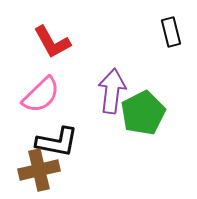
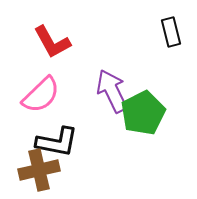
purple arrow: rotated 33 degrees counterclockwise
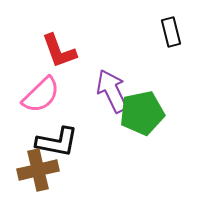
red L-shape: moved 7 px right, 9 px down; rotated 9 degrees clockwise
green pentagon: moved 1 px left; rotated 15 degrees clockwise
brown cross: moved 1 px left
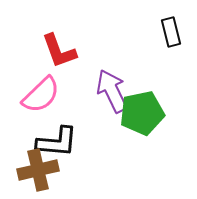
black L-shape: rotated 6 degrees counterclockwise
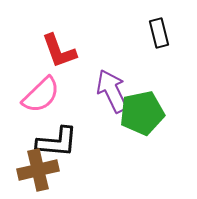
black rectangle: moved 12 px left, 1 px down
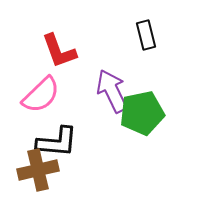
black rectangle: moved 13 px left, 2 px down
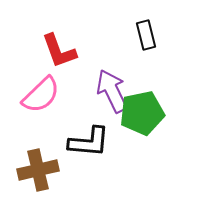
black L-shape: moved 32 px right
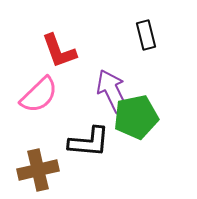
pink semicircle: moved 2 px left
green pentagon: moved 6 px left, 4 px down
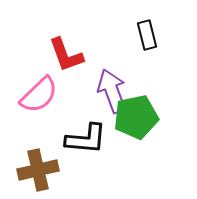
black rectangle: moved 1 px right
red L-shape: moved 7 px right, 4 px down
purple arrow: rotated 6 degrees clockwise
black L-shape: moved 3 px left, 3 px up
